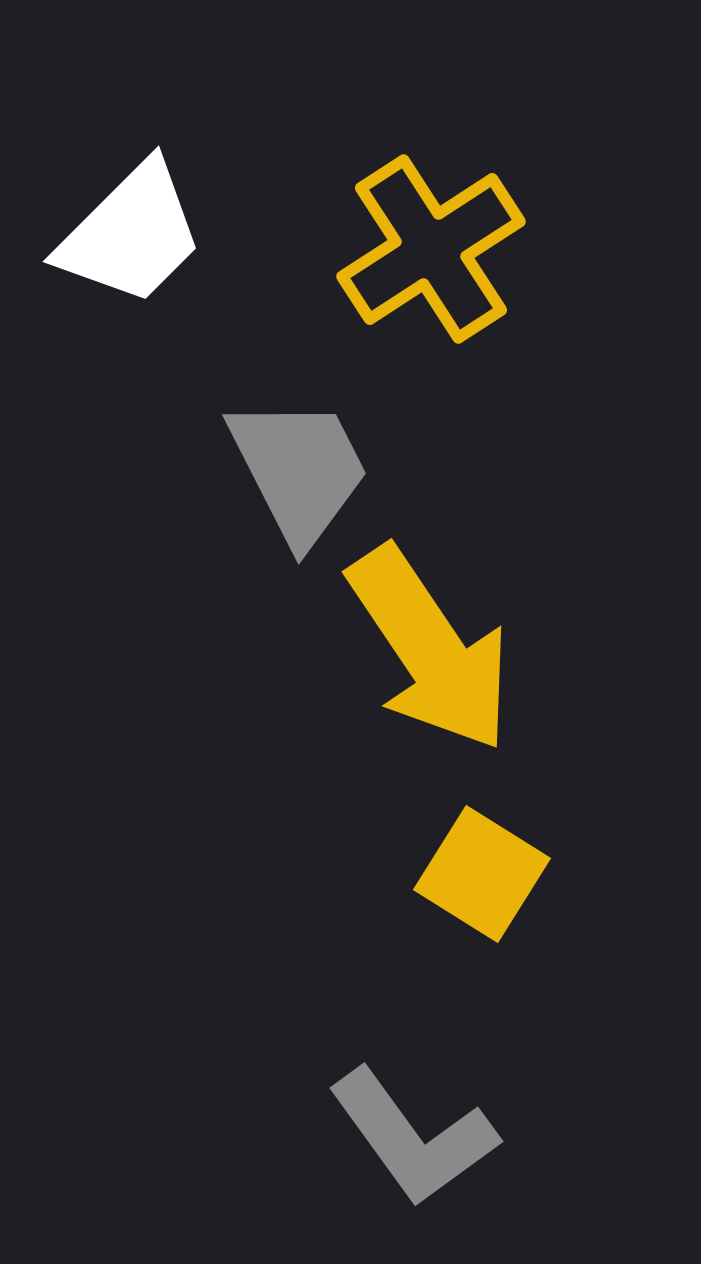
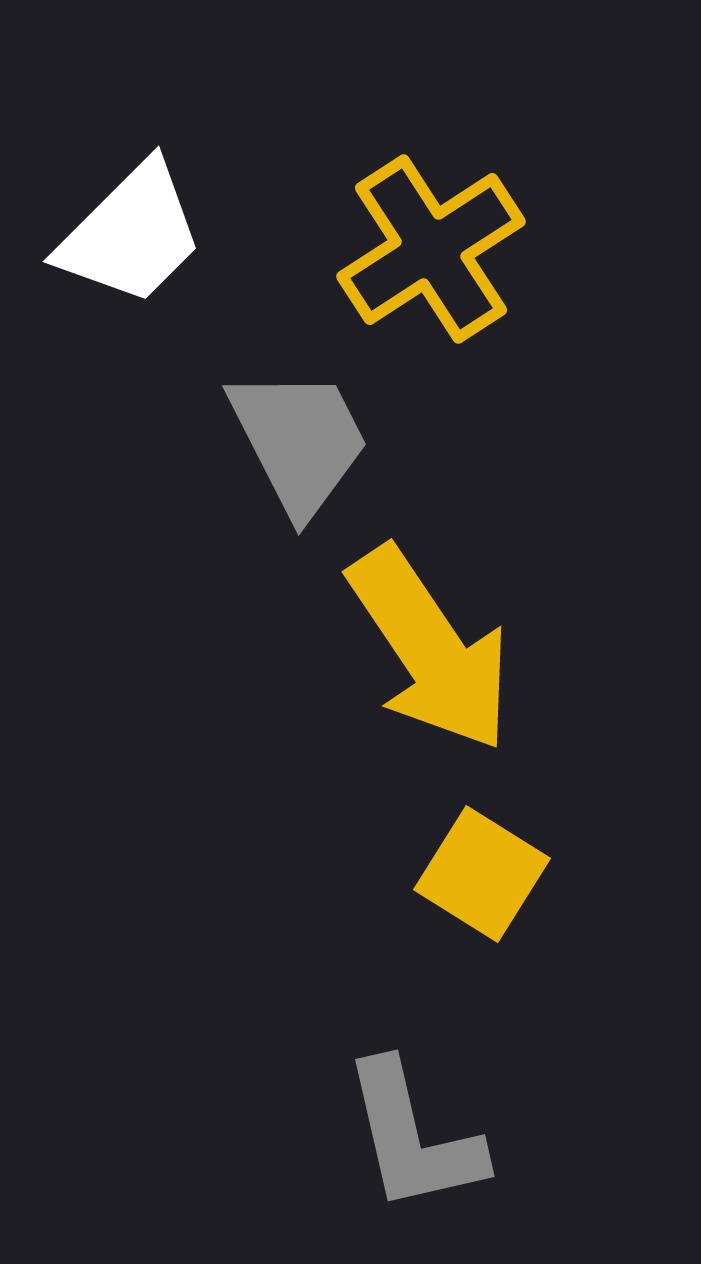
gray trapezoid: moved 29 px up
gray L-shape: rotated 23 degrees clockwise
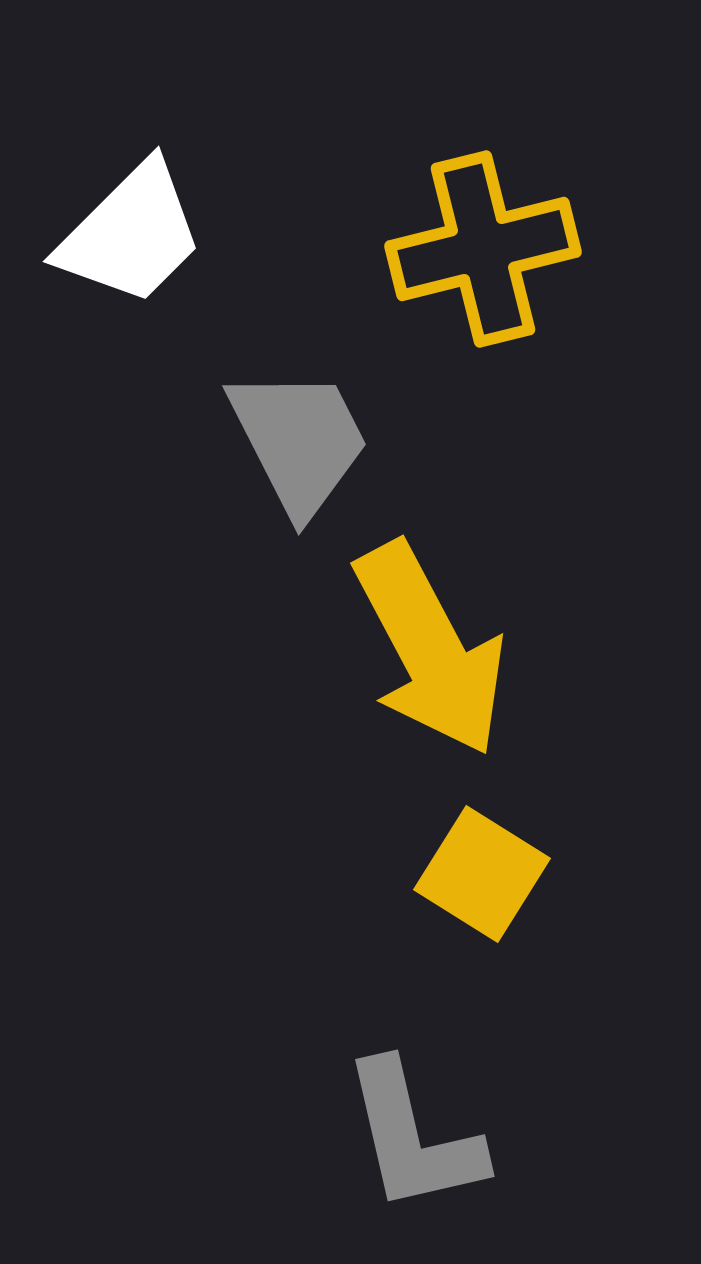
yellow cross: moved 52 px right; rotated 19 degrees clockwise
yellow arrow: rotated 6 degrees clockwise
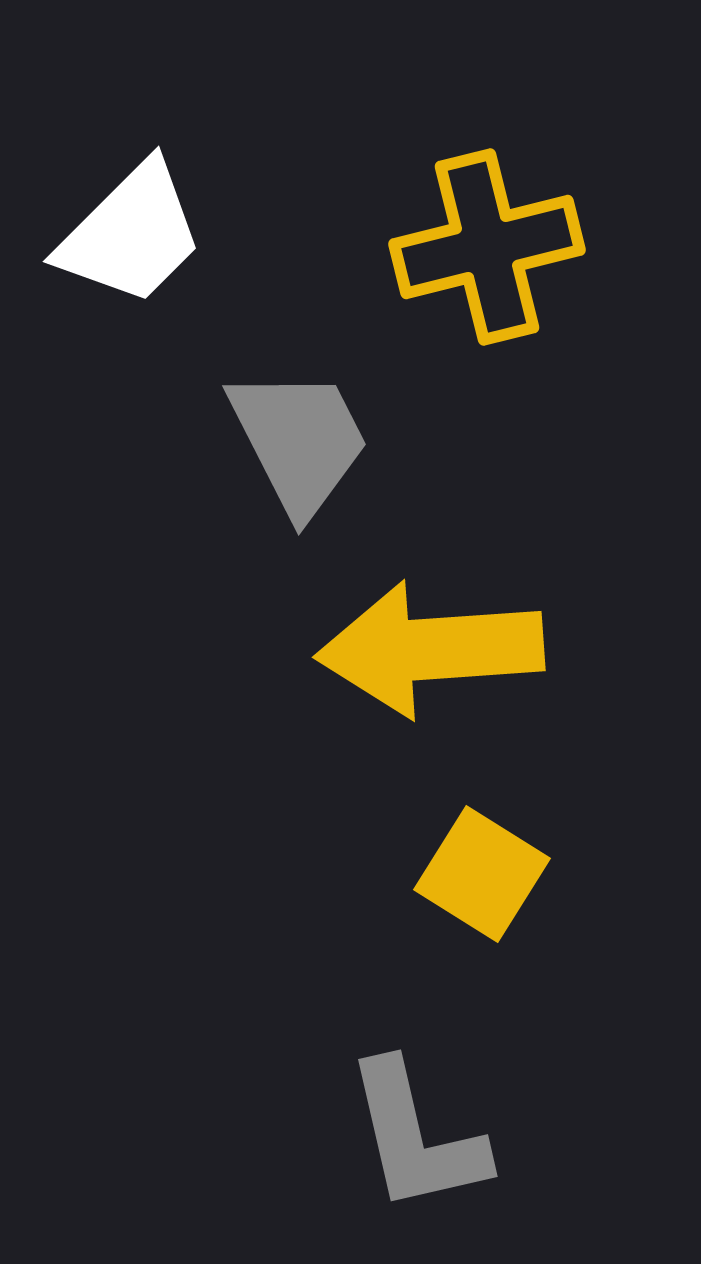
yellow cross: moved 4 px right, 2 px up
yellow arrow: rotated 114 degrees clockwise
gray L-shape: moved 3 px right
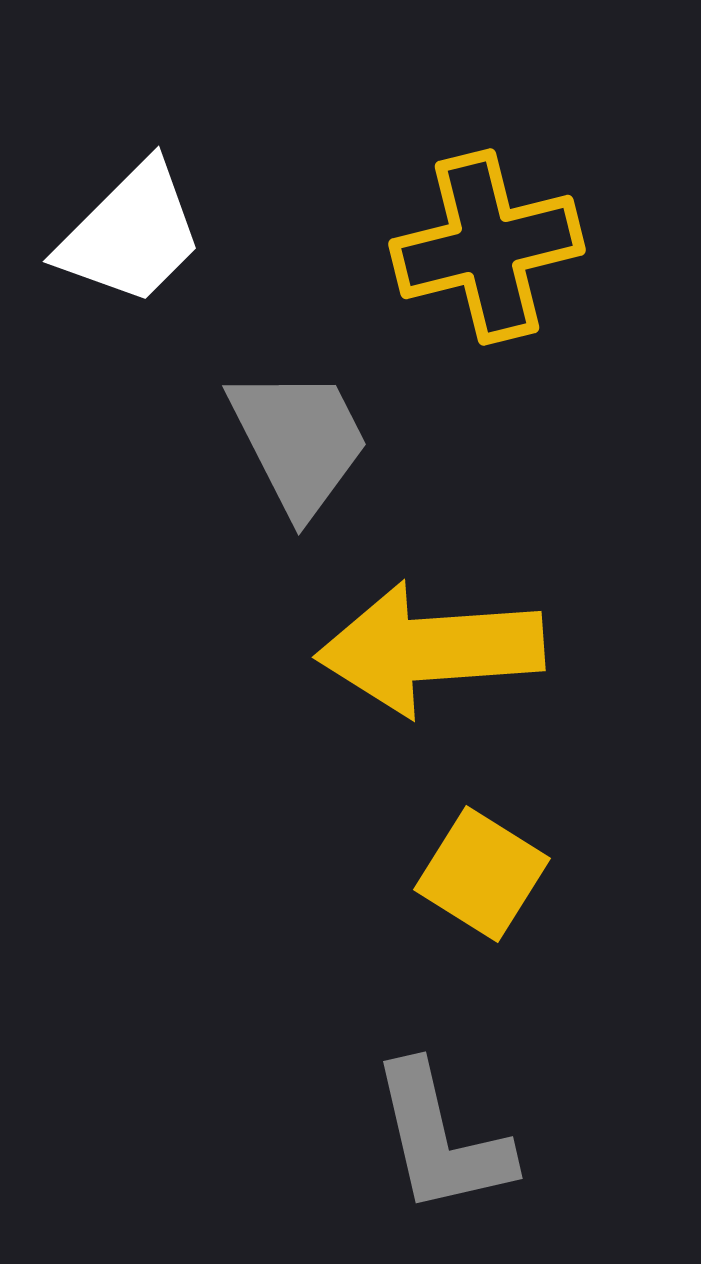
gray L-shape: moved 25 px right, 2 px down
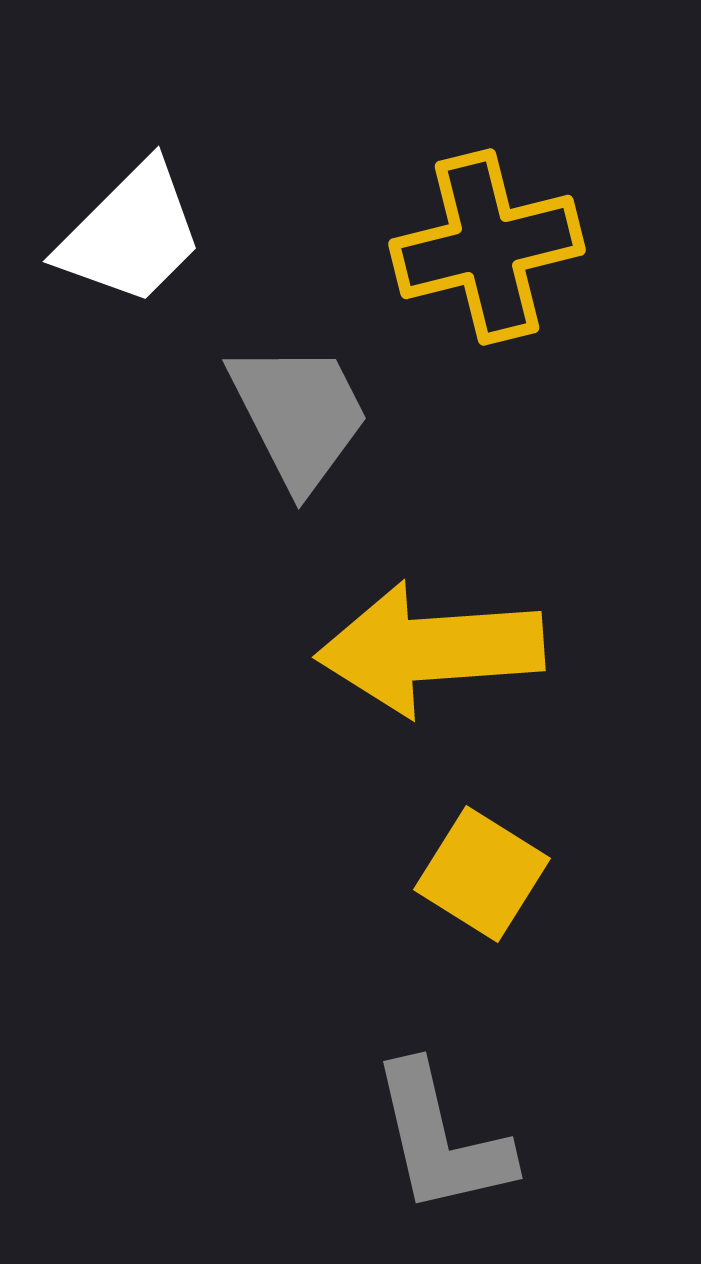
gray trapezoid: moved 26 px up
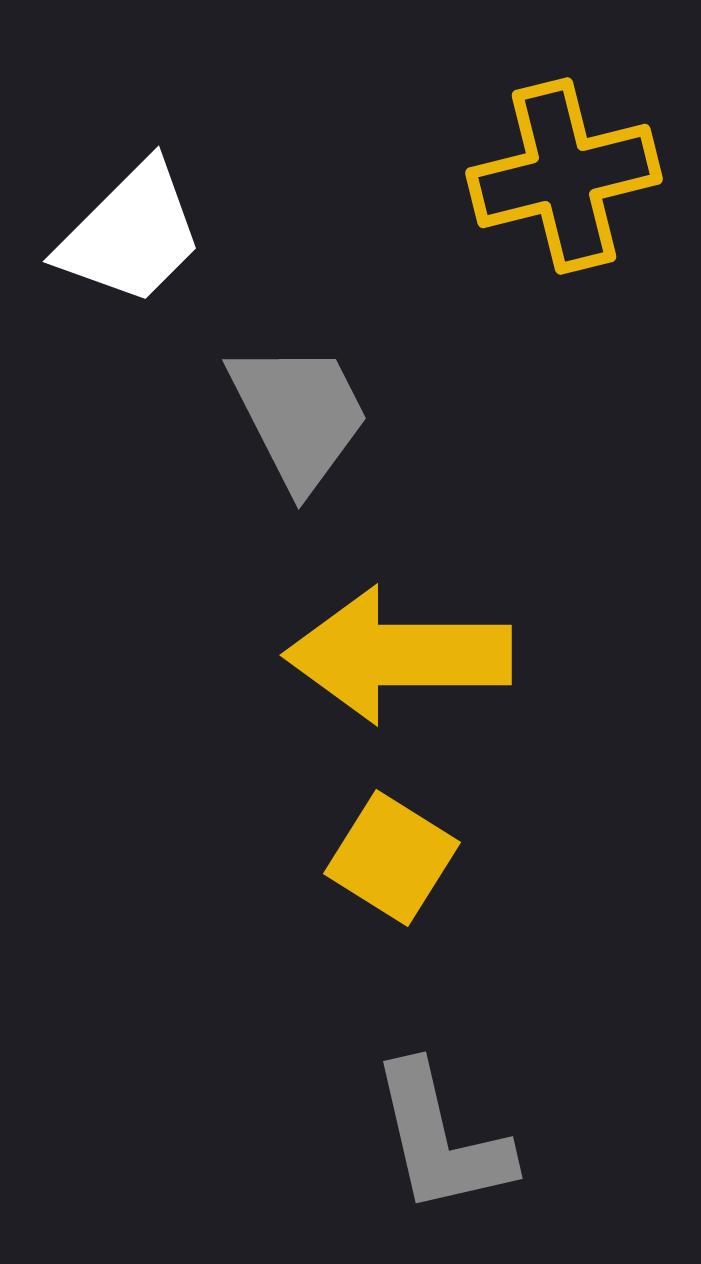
yellow cross: moved 77 px right, 71 px up
yellow arrow: moved 32 px left, 6 px down; rotated 4 degrees clockwise
yellow square: moved 90 px left, 16 px up
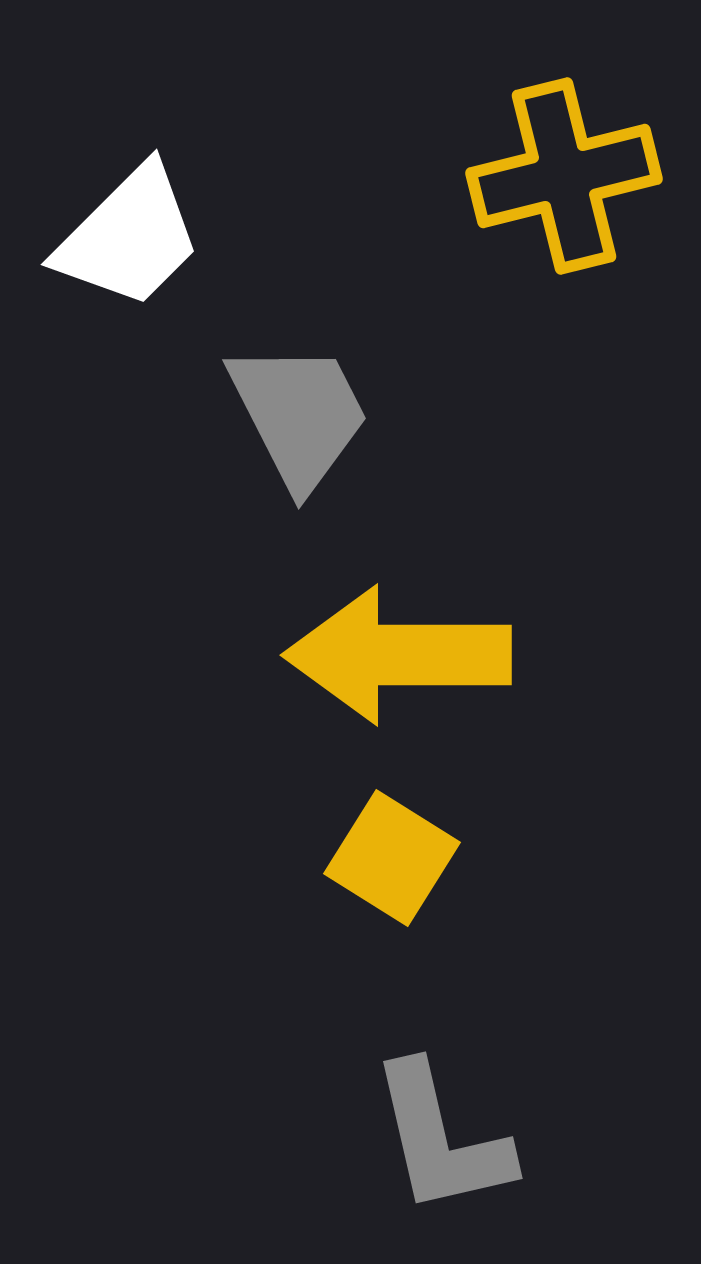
white trapezoid: moved 2 px left, 3 px down
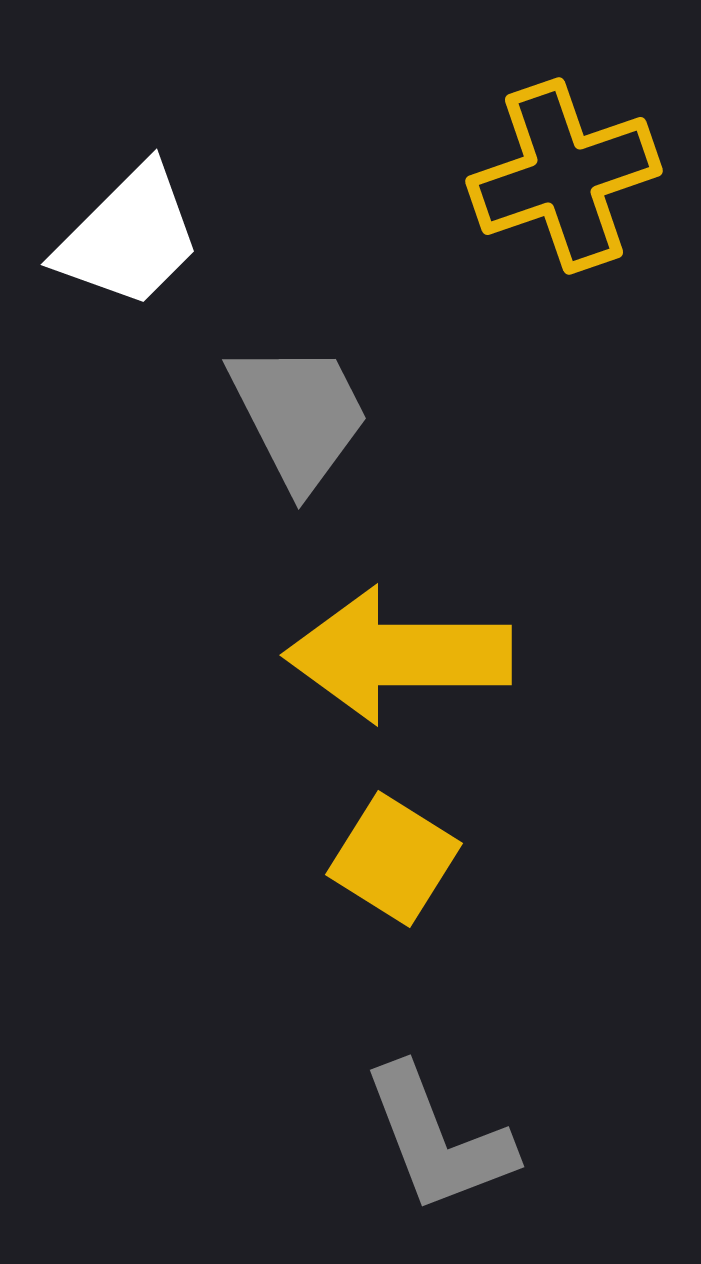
yellow cross: rotated 5 degrees counterclockwise
yellow square: moved 2 px right, 1 px down
gray L-shape: moved 3 px left; rotated 8 degrees counterclockwise
